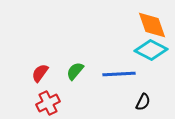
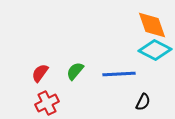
cyan diamond: moved 4 px right
red cross: moved 1 px left
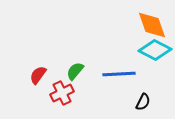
red semicircle: moved 2 px left, 2 px down
red cross: moved 15 px right, 10 px up
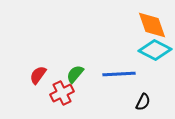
green semicircle: moved 3 px down
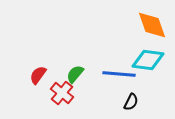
cyan diamond: moved 7 px left, 10 px down; rotated 20 degrees counterclockwise
blue line: rotated 8 degrees clockwise
red cross: rotated 25 degrees counterclockwise
black semicircle: moved 12 px left
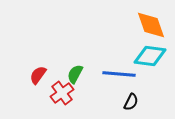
orange diamond: moved 1 px left
cyan diamond: moved 2 px right, 4 px up
green semicircle: rotated 12 degrees counterclockwise
red cross: rotated 15 degrees clockwise
